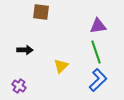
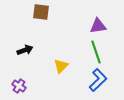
black arrow: rotated 21 degrees counterclockwise
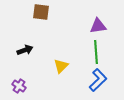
green line: rotated 15 degrees clockwise
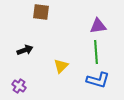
blue L-shape: rotated 60 degrees clockwise
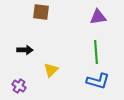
purple triangle: moved 9 px up
black arrow: rotated 21 degrees clockwise
yellow triangle: moved 10 px left, 4 px down
blue L-shape: moved 1 px down
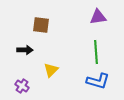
brown square: moved 13 px down
purple cross: moved 3 px right
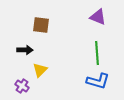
purple triangle: rotated 30 degrees clockwise
green line: moved 1 px right, 1 px down
yellow triangle: moved 11 px left
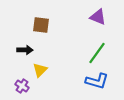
green line: rotated 40 degrees clockwise
blue L-shape: moved 1 px left
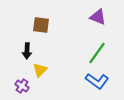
black arrow: moved 2 px right, 1 px down; rotated 91 degrees clockwise
blue L-shape: rotated 20 degrees clockwise
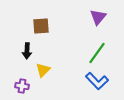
purple triangle: rotated 48 degrees clockwise
brown square: moved 1 px down; rotated 12 degrees counterclockwise
yellow triangle: moved 3 px right
blue L-shape: rotated 10 degrees clockwise
purple cross: rotated 24 degrees counterclockwise
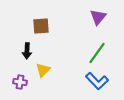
purple cross: moved 2 px left, 4 px up
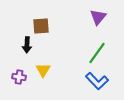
black arrow: moved 6 px up
yellow triangle: rotated 14 degrees counterclockwise
purple cross: moved 1 px left, 5 px up
